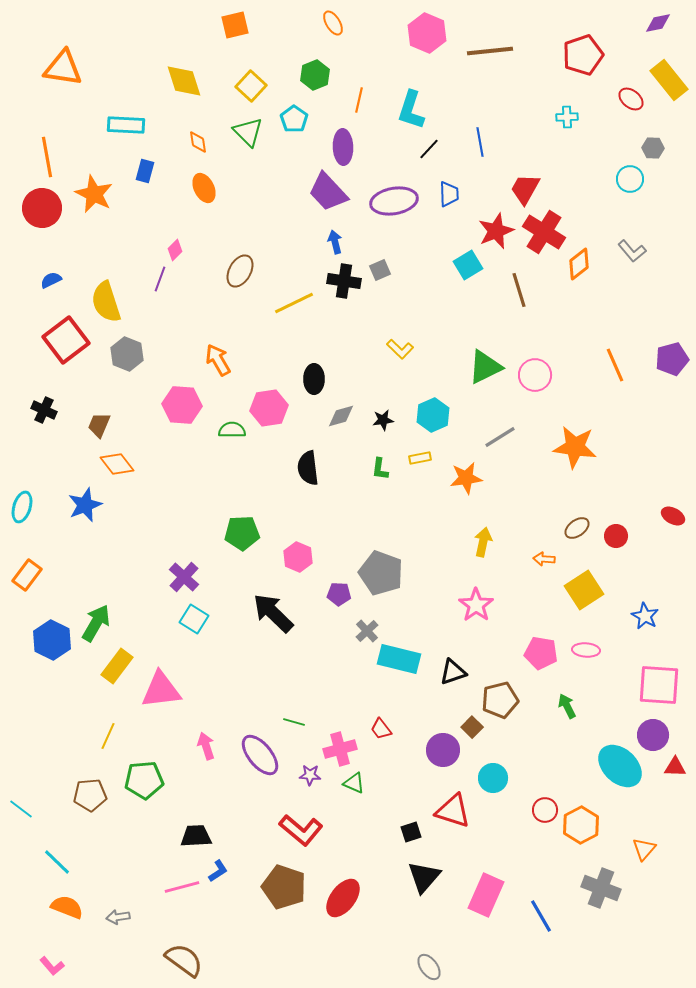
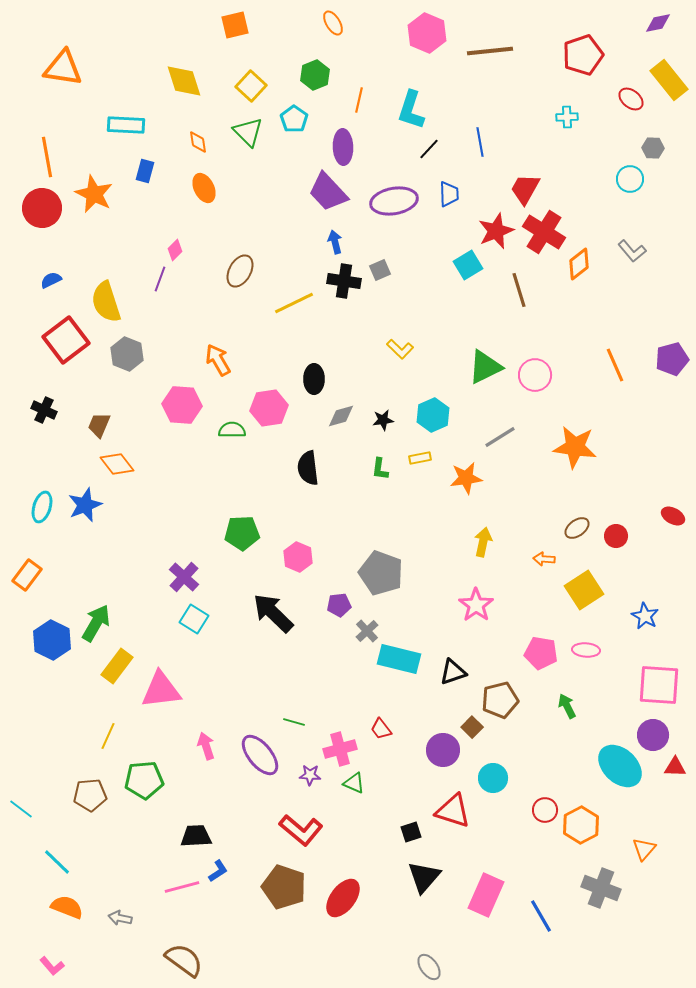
cyan ellipse at (22, 507): moved 20 px right
purple pentagon at (339, 594): moved 11 px down; rotated 10 degrees counterclockwise
gray arrow at (118, 917): moved 2 px right, 1 px down; rotated 20 degrees clockwise
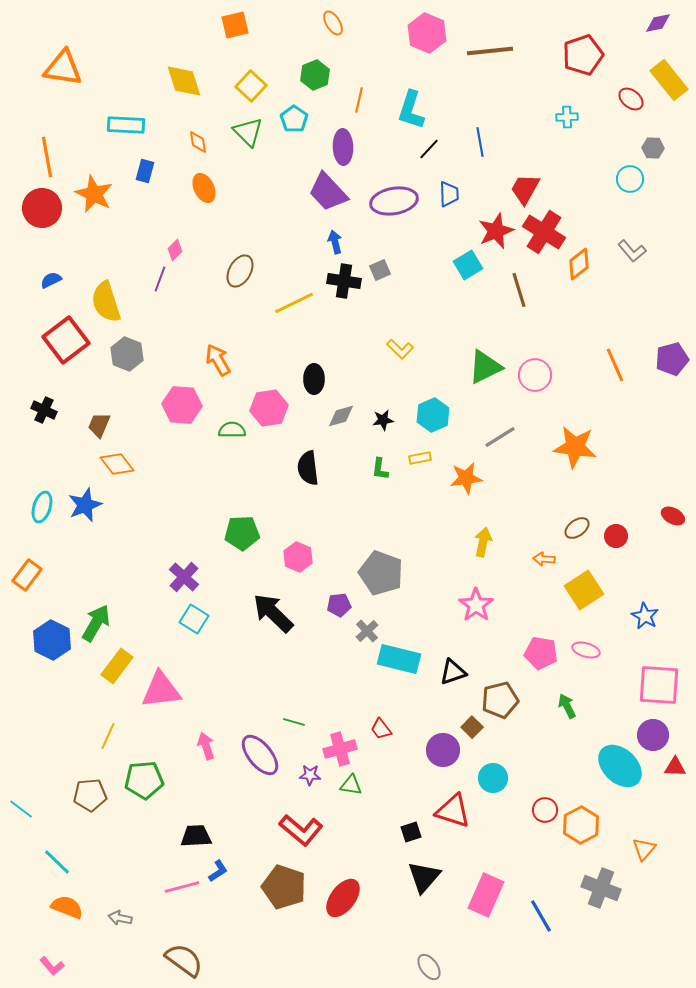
pink ellipse at (586, 650): rotated 12 degrees clockwise
green triangle at (354, 783): moved 3 px left, 2 px down; rotated 15 degrees counterclockwise
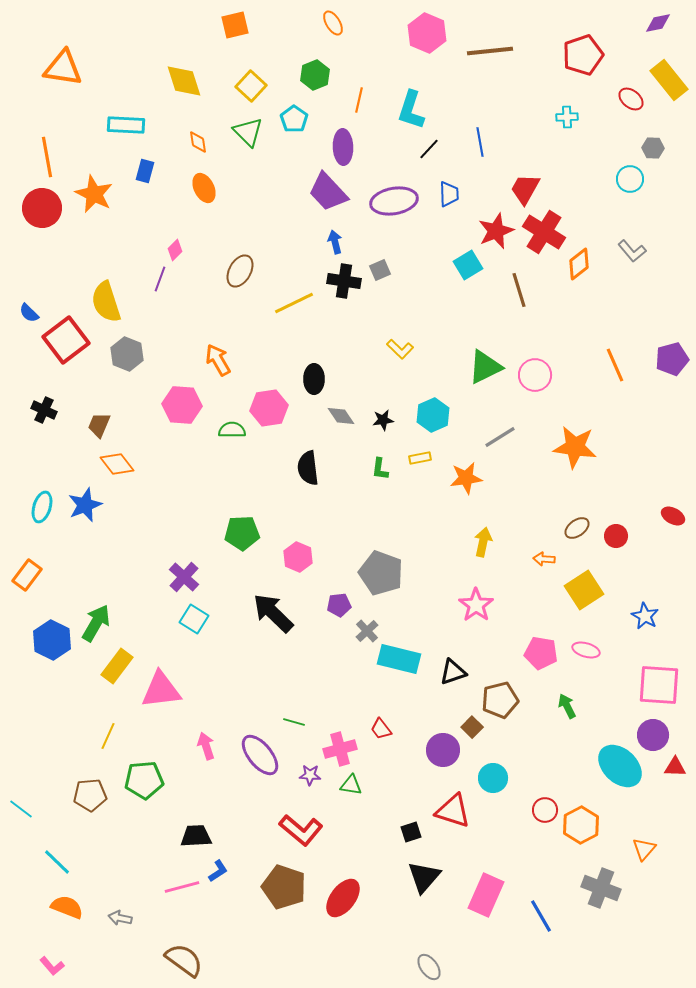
blue semicircle at (51, 280): moved 22 px left, 33 px down; rotated 110 degrees counterclockwise
gray diamond at (341, 416): rotated 72 degrees clockwise
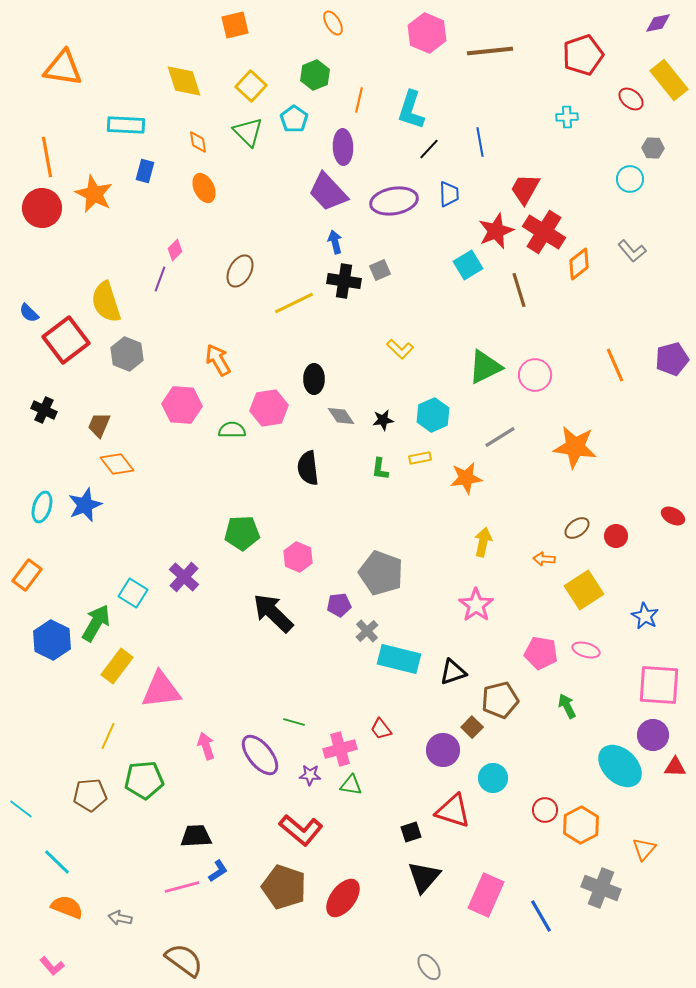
cyan square at (194, 619): moved 61 px left, 26 px up
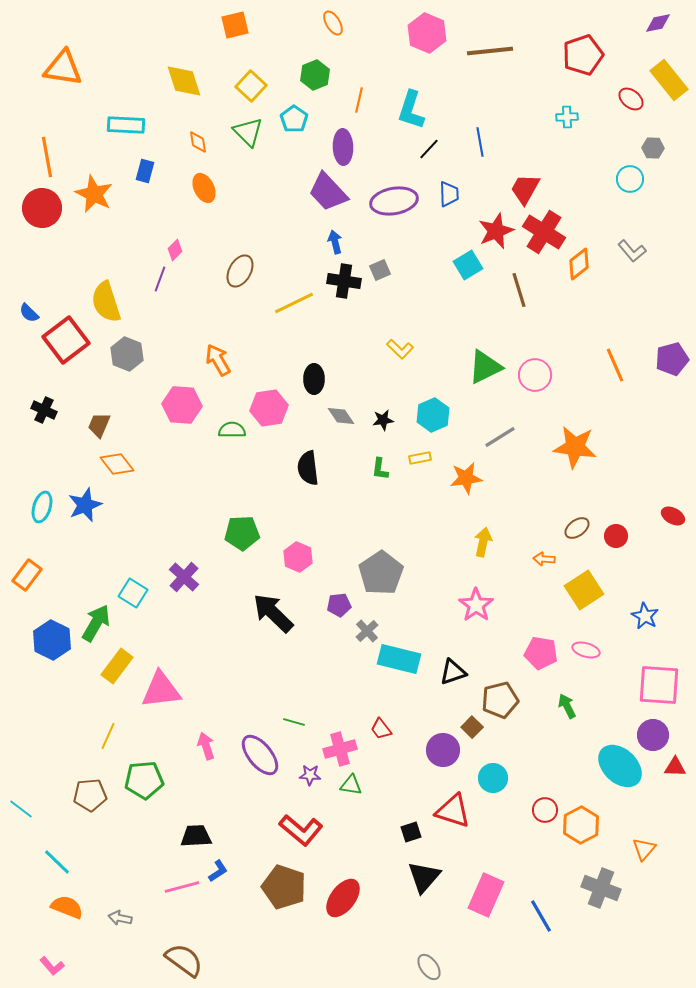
gray pentagon at (381, 573): rotated 18 degrees clockwise
